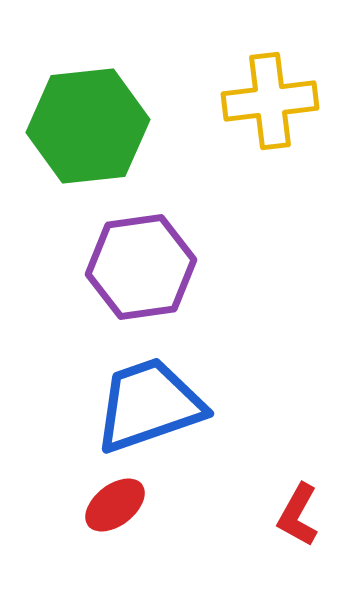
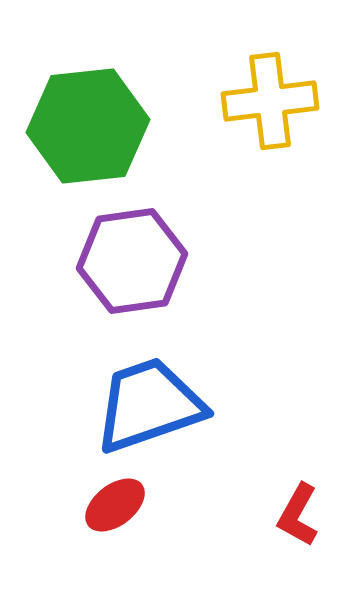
purple hexagon: moved 9 px left, 6 px up
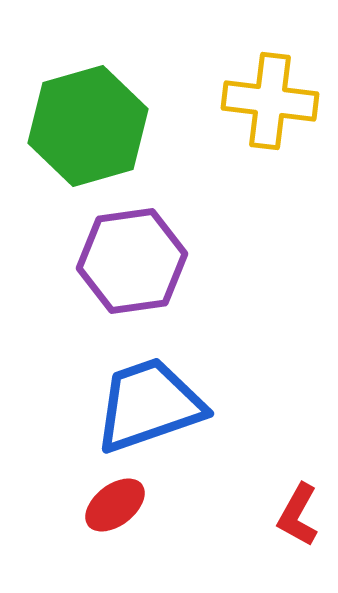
yellow cross: rotated 14 degrees clockwise
green hexagon: rotated 10 degrees counterclockwise
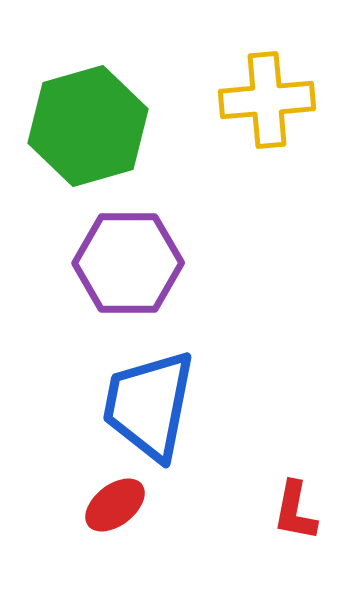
yellow cross: moved 3 px left, 1 px up; rotated 12 degrees counterclockwise
purple hexagon: moved 4 px left, 2 px down; rotated 8 degrees clockwise
blue trapezoid: rotated 60 degrees counterclockwise
red L-shape: moved 3 px left, 4 px up; rotated 18 degrees counterclockwise
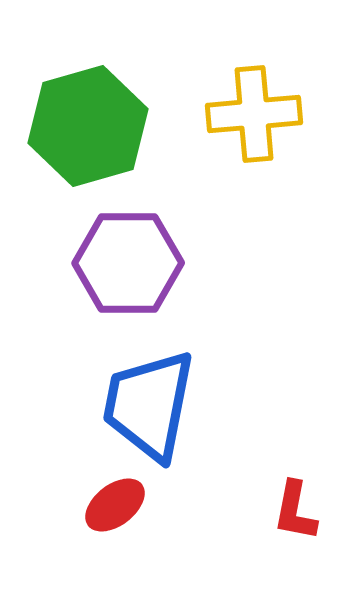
yellow cross: moved 13 px left, 14 px down
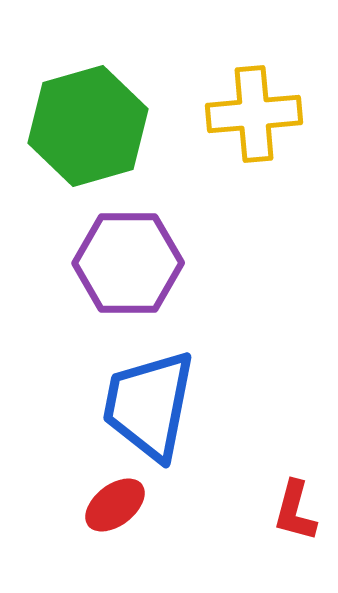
red L-shape: rotated 4 degrees clockwise
